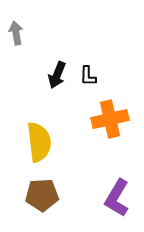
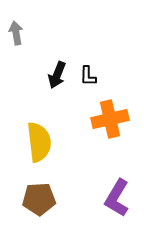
brown pentagon: moved 3 px left, 4 px down
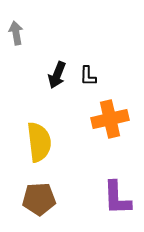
purple L-shape: rotated 33 degrees counterclockwise
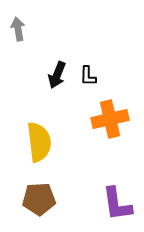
gray arrow: moved 2 px right, 4 px up
purple L-shape: moved 6 px down; rotated 6 degrees counterclockwise
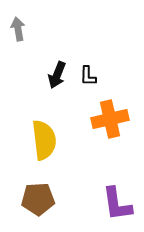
yellow semicircle: moved 5 px right, 2 px up
brown pentagon: moved 1 px left
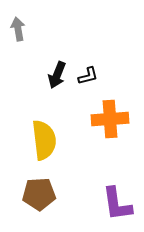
black L-shape: rotated 105 degrees counterclockwise
orange cross: rotated 9 degrees clockwise
brown pentagon: moved 1 px right, 5 px up
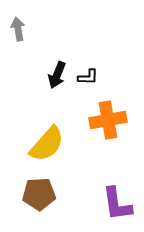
black L-shape: moved 1 px down; rotated 15 degrees clockwise
orange cross: moved 2 px left, 1 px down; rotated 6 degrees counterclockwise
yellow semicircle: moved 3 px right, 4 px down; rotated 48 degrees clockwise
